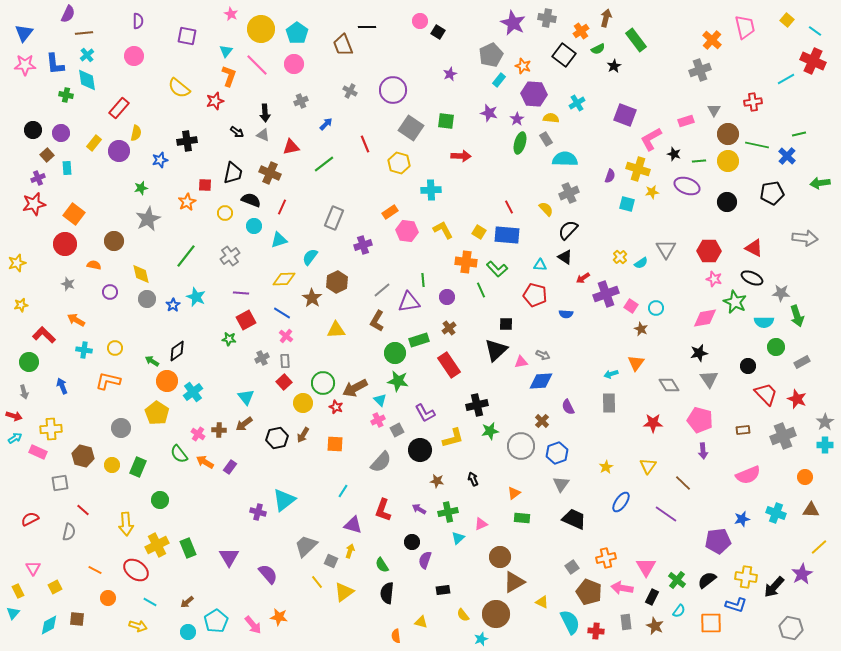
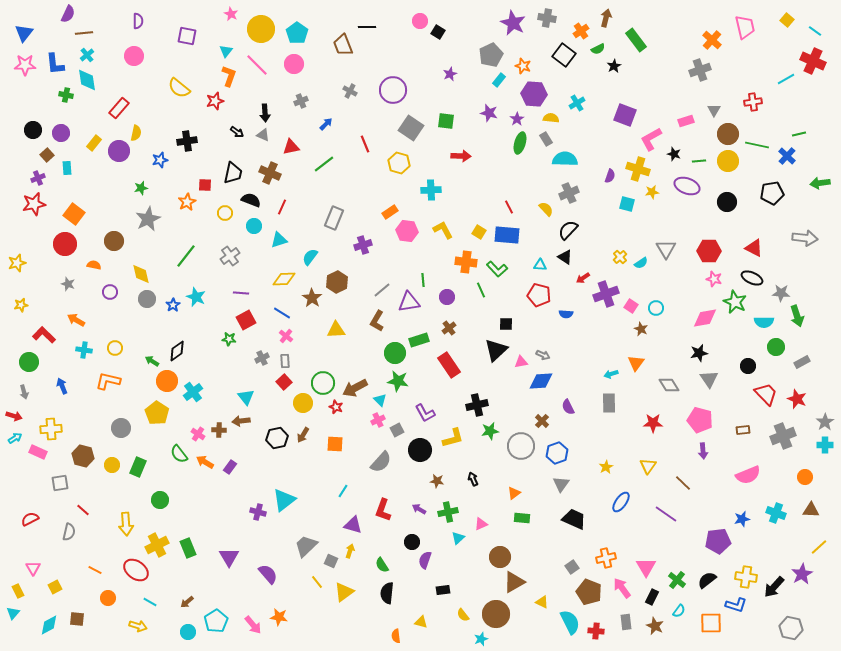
red pentagon at (535, 295): moved 4 px right
brown arrow at (244, 424): moved 3 px left, 3 px up; rotated 30 degrees clockwise
pink arrow at (622, 588): rotated 45 degrees clockwise
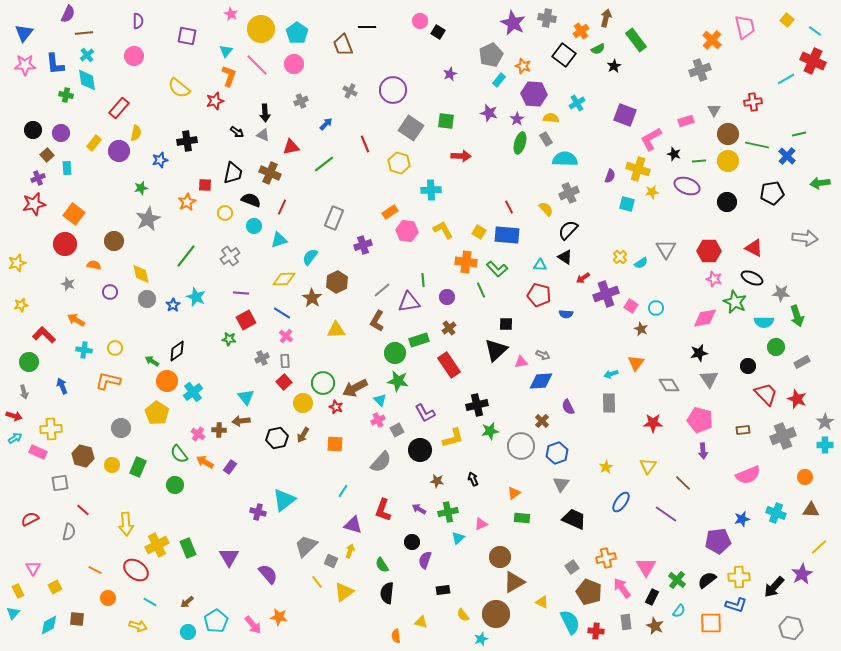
green circle at (160, 500): moved 15 px right, 15 px up
yellow cross at (746, 577): moved 7 px left; rotated 10 degrees counterclockwise
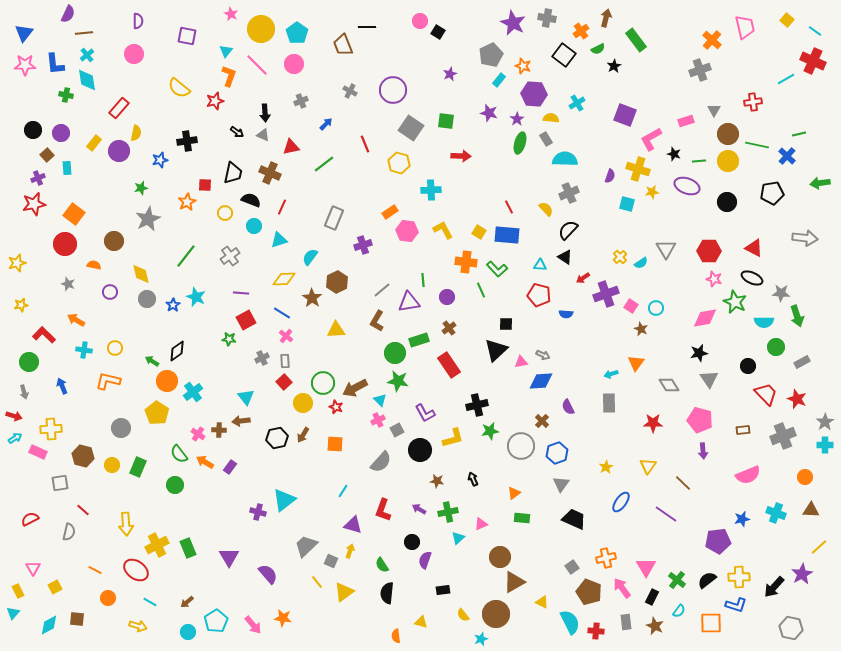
pink circle at (134, 56): moved 2 px up
orange star at (279, 617): moved 4 px right, 1 px down
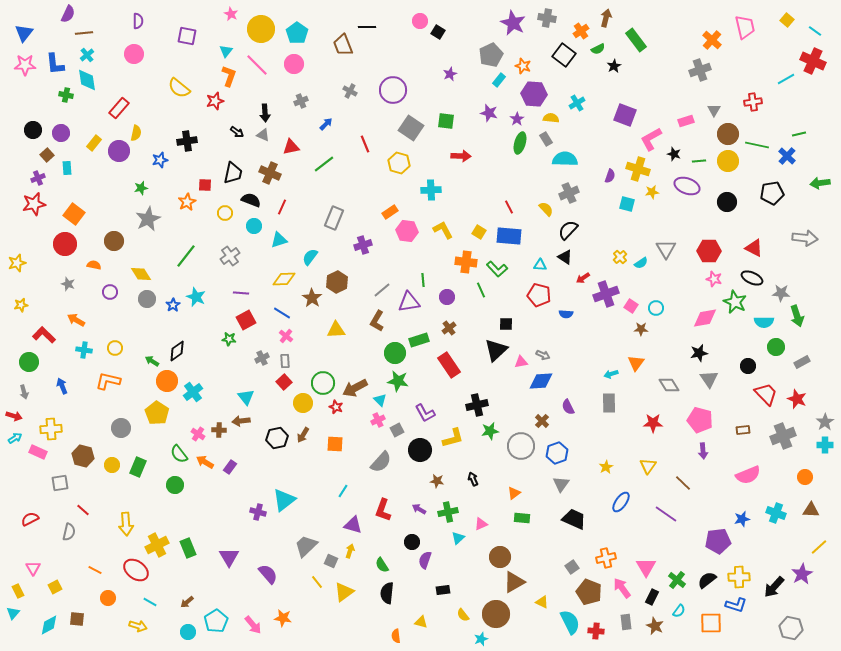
blue rectangle at (507, 235): moved 2 px right, 1 px down
yellow diamond at (141, 274): rotated 20 degrees counterclockwise
brown star at (641, 329): rotated 24 degrees counterclockwise
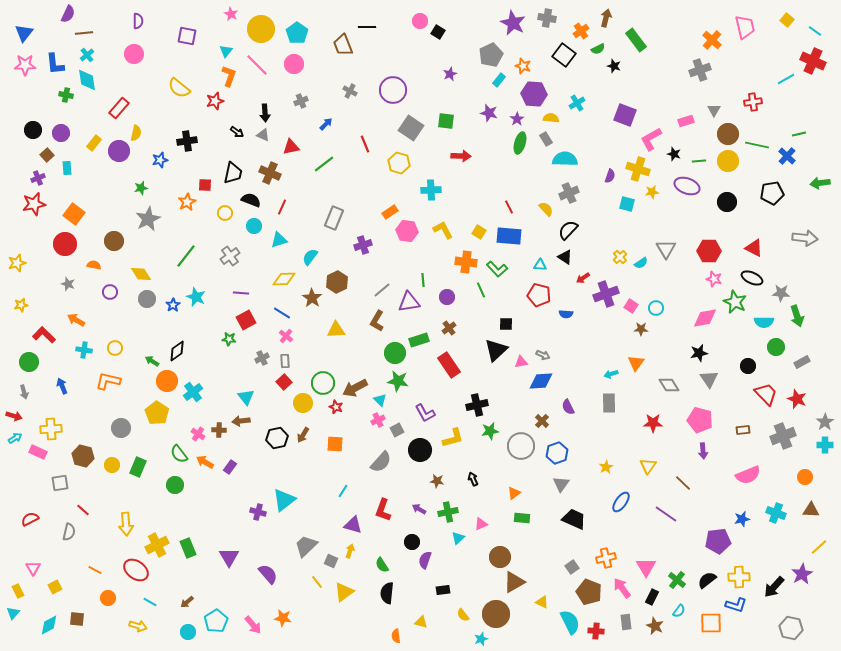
black star at (614, 66): rotated 24 degrees counterclockwise
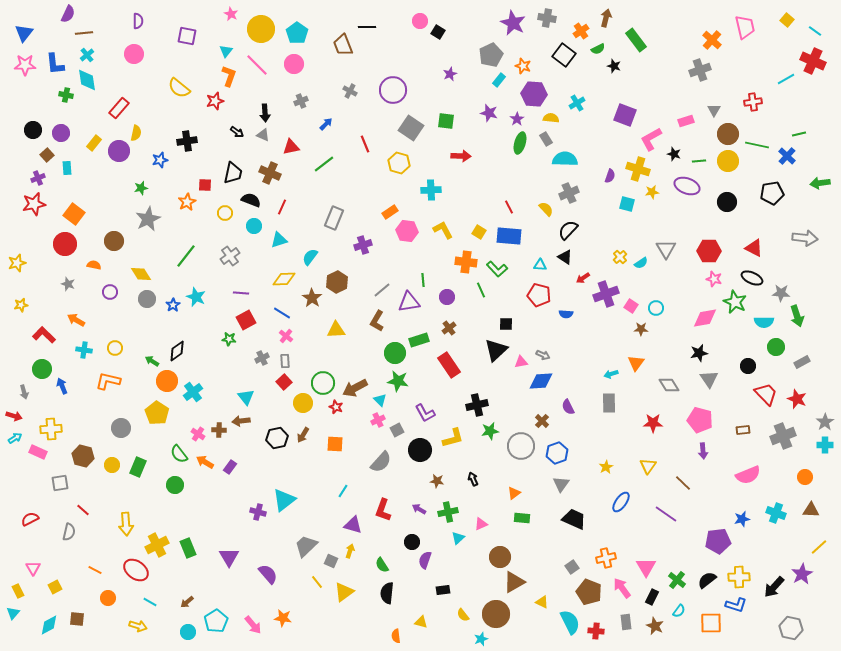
green circle at (29, 362): moved 13 px right, 7 px down
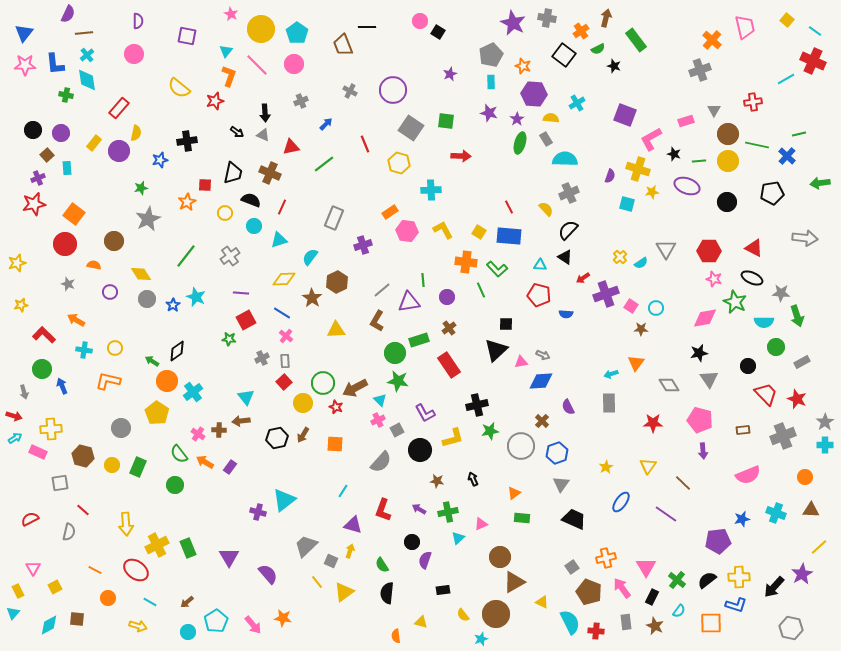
cyan rectangle at (499, 80): moved 8 px left, 2 px down; rotated 40 degrees counterclockwise
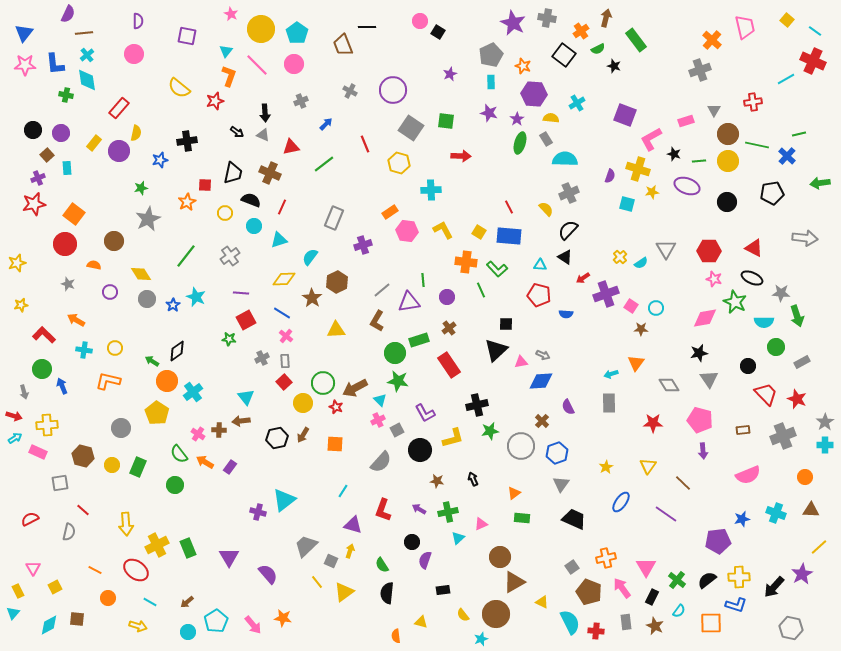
yellow cross at (51, 429): moved 4 px left, 4 px up
